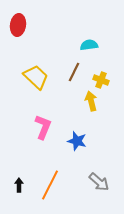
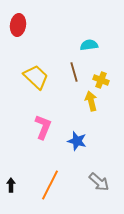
brown line: rotated 42 degrees counterclockwise
black arrow: moved 8 px left
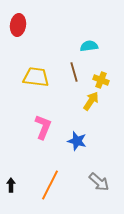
cyan semicircle: moved 1 px down
yellow trapezoid: rotated 36 degrees counterclockwise
yellow arrow: rotated 48 degrees clockwise
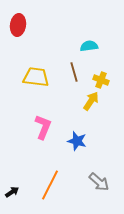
black arrow: moved 1 px right, 7 px down; rotated 56 degrees clockwise
